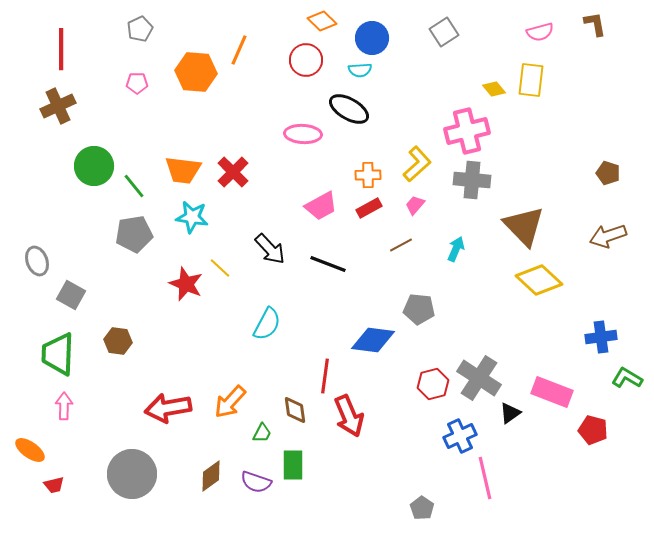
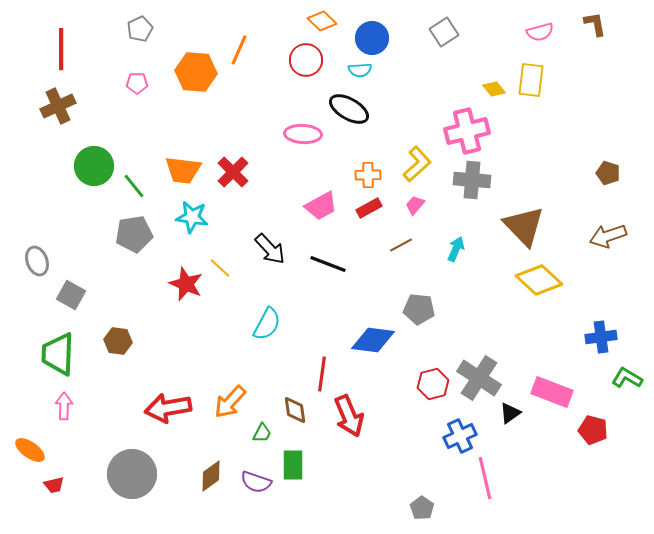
red line at (325, 376): moved 3 px left, 2 px up
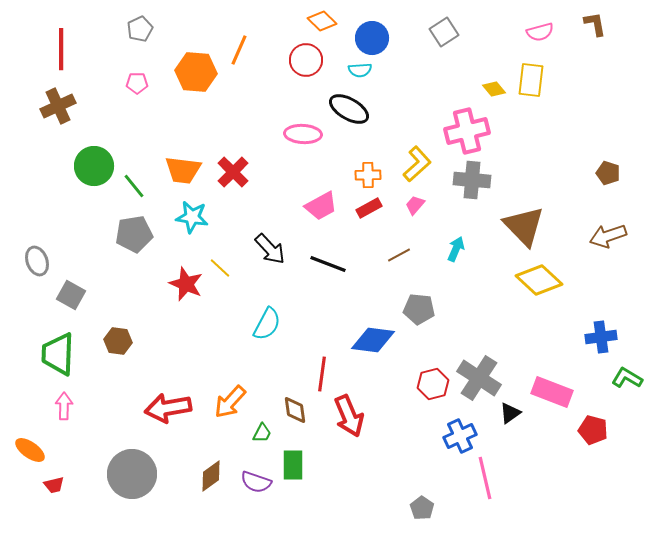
brown line at (401, 245): moved 2 px left, 10 px down
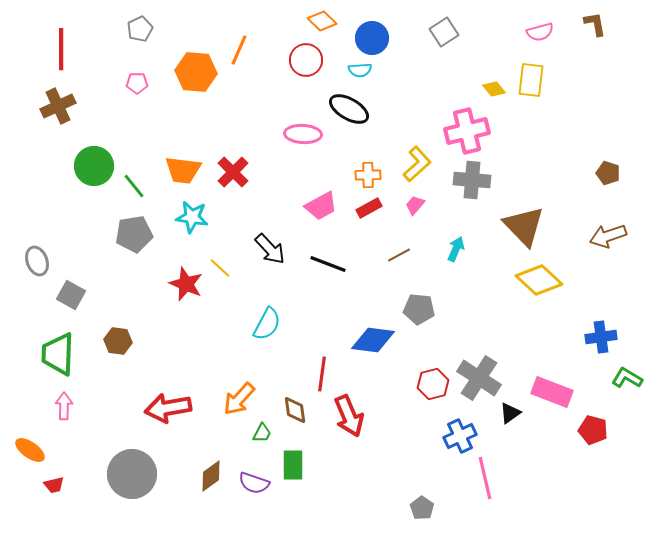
orange arrow at (230, 402): moved 9 px right, 3 px up
purple semicircle at (256, 482): moved 2 px left, 1 px down
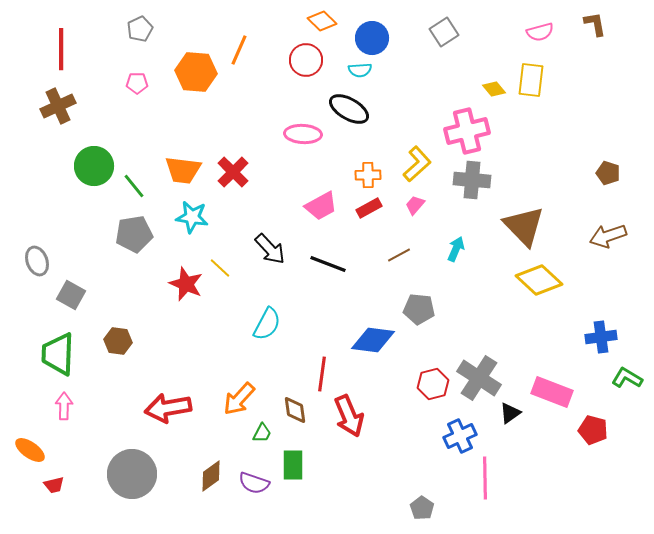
pink line at (485, 478): rotated 12 degrees clockwise
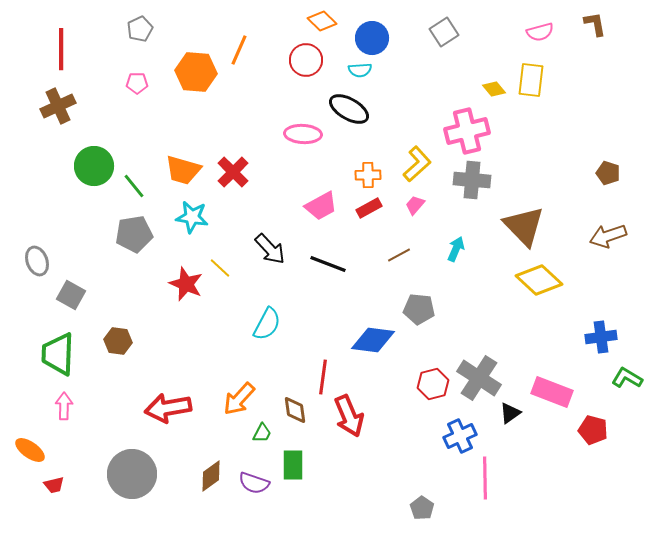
orange trapezoid at (183, 170): rotated 9 degrees clockwise
red line at (322, 374): moved 1 px right, 3 px down
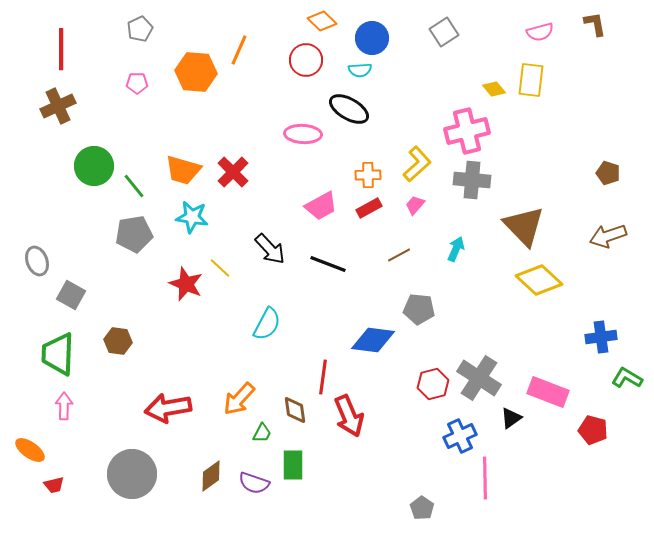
pink rectangle at (552, 392): moved 4 px left
black triangle at (510, 413): moved 1 px right, 5 px down
